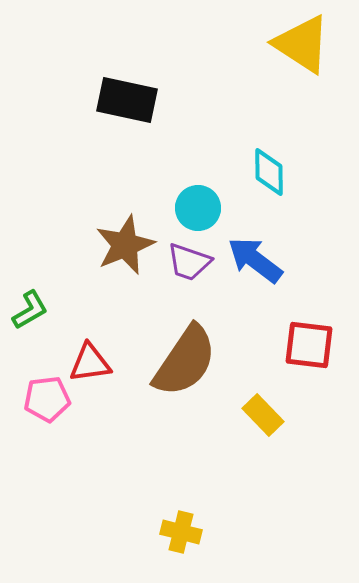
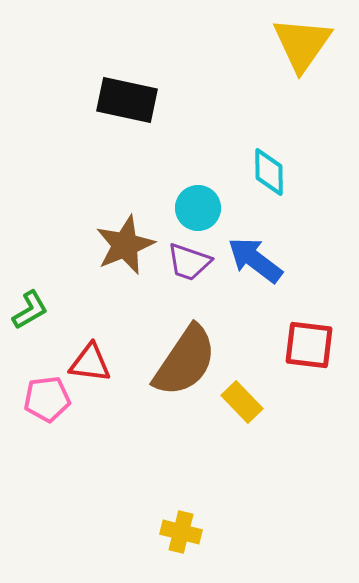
yellow triangle: rotated 32 degrees clockwise
red triangle: rotated 15 degrees clockwise
yellow rectangle: moved 21 px left, 13 px up
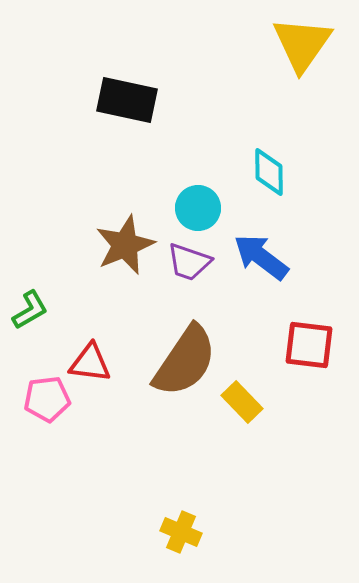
blue arrow: moved 6 px right, 3 px up
yellow cross: rotated 9 degrees clockwise
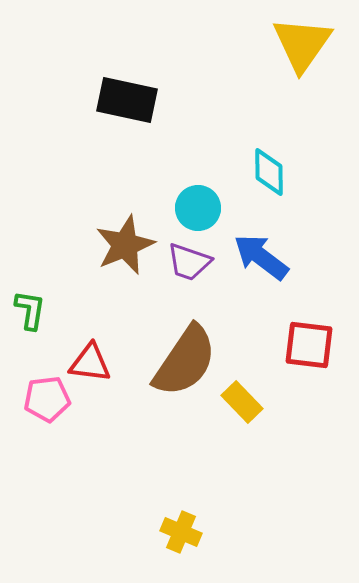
green L-shape: rotated 51 degrees counterclockwise
